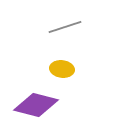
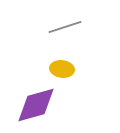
purple diamond: rotated 30 degrees counterclockwise
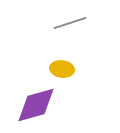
gray line: moved 5 px right, 4 px up
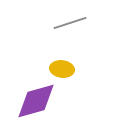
purple diamond: moved 4 px up
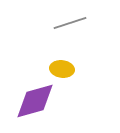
purple diamond: moved 1 px left
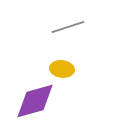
gray line: moved 2 px left, 4 px down
